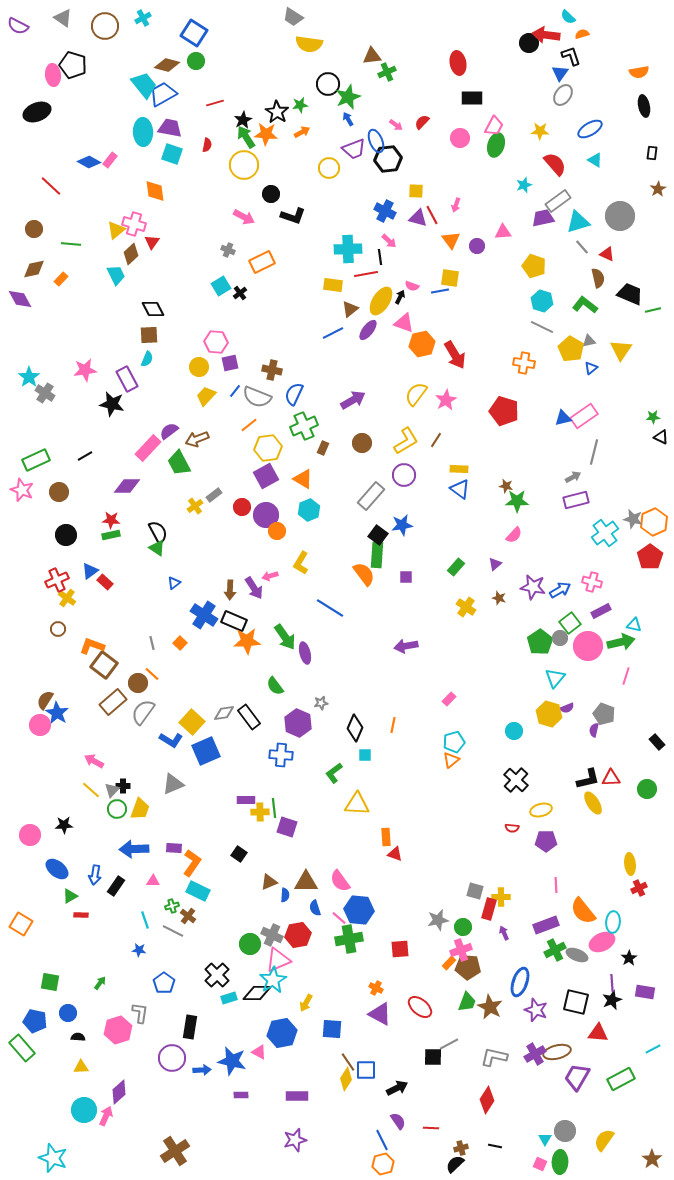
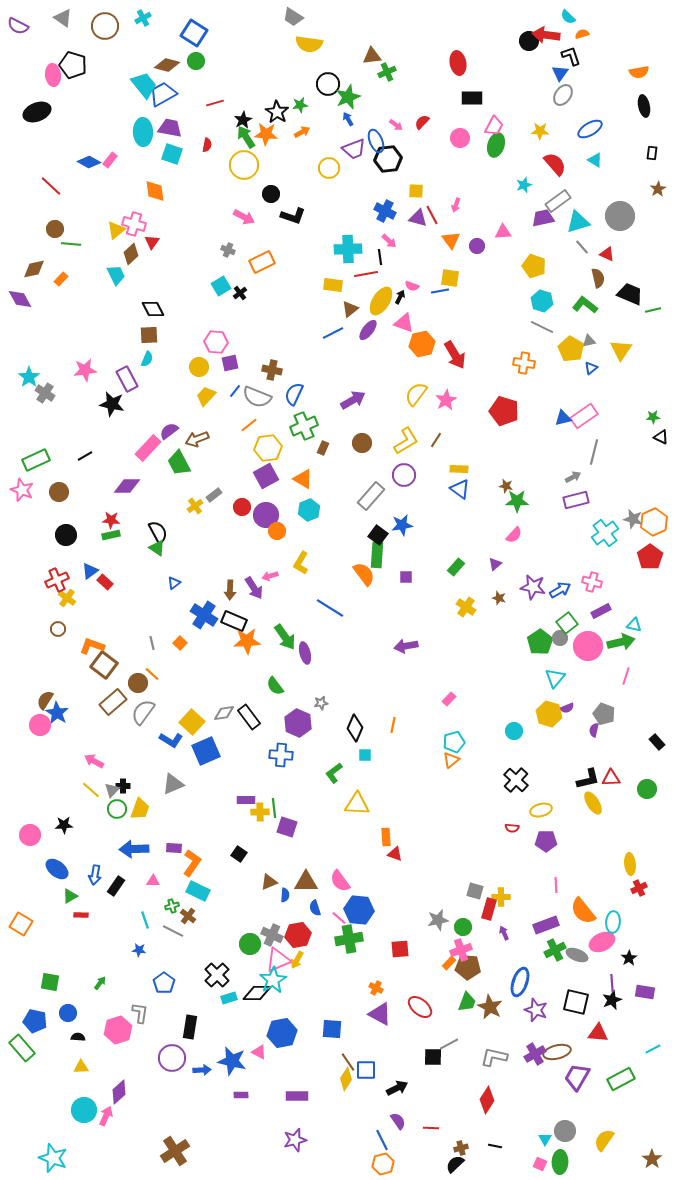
black circle at (529, 43): moved 2 px up
brown circle at (34, 229): moved 21 px right
green square at (570, 623): moved 3 px left
yellow arrow at (306, 1003): moved 9 px left, 43 px up
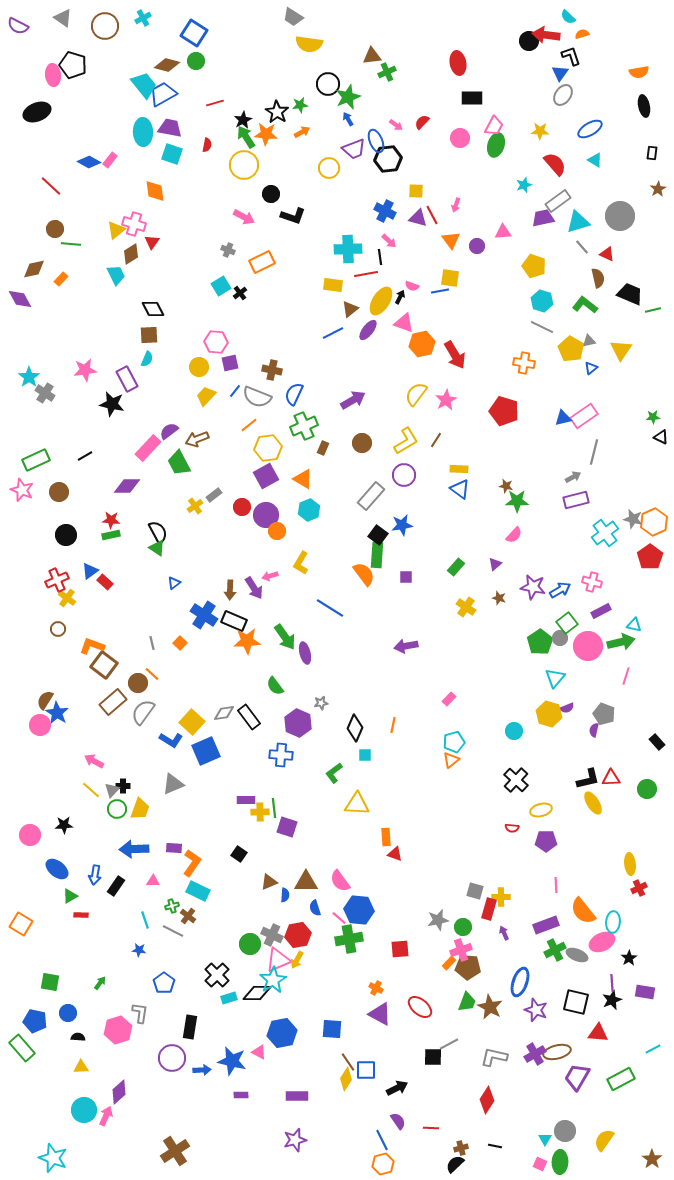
brown diamond at (131, 254): rotated 10 degrees clockwise
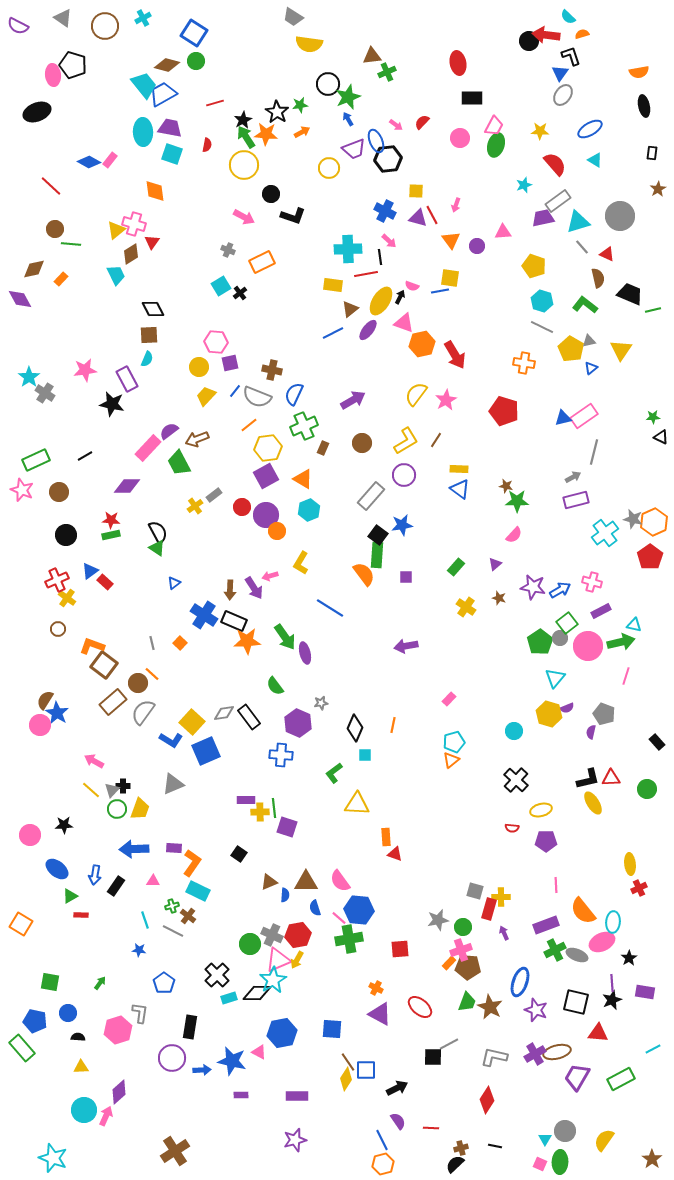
purple semicircle at (594, 730): moved 3 px left, 2 px down
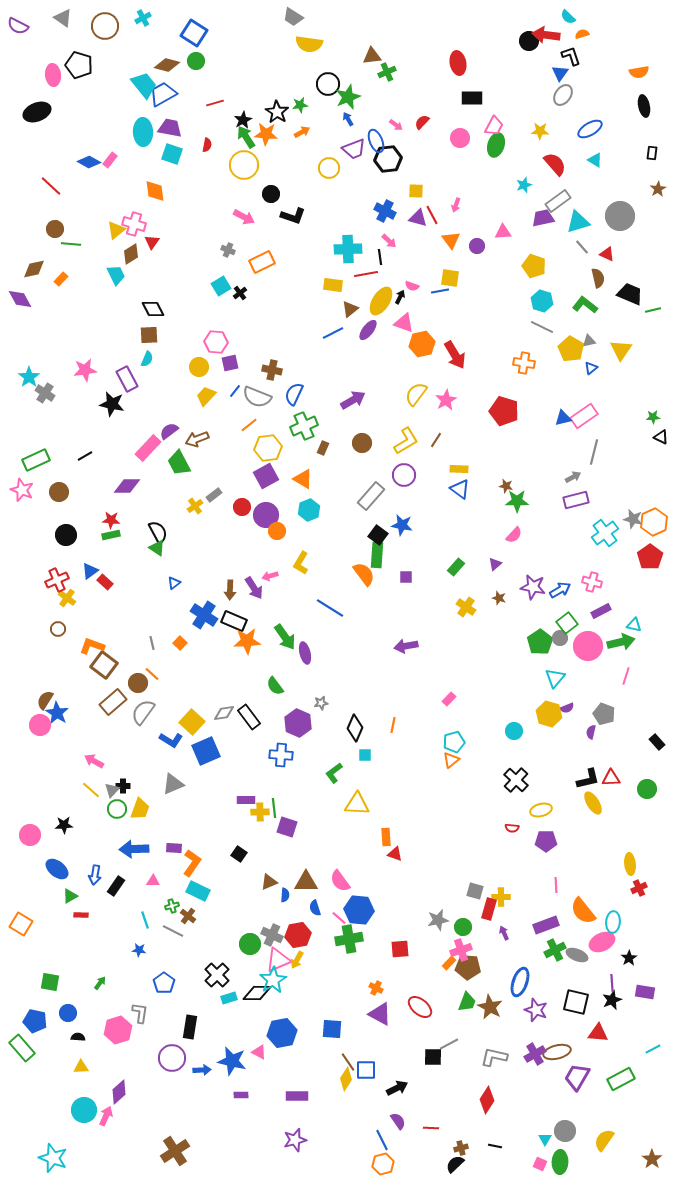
black pentagon at (73, 65): moved 6 px right
blue star at (402, 525): rotated 20 degrees clockwise
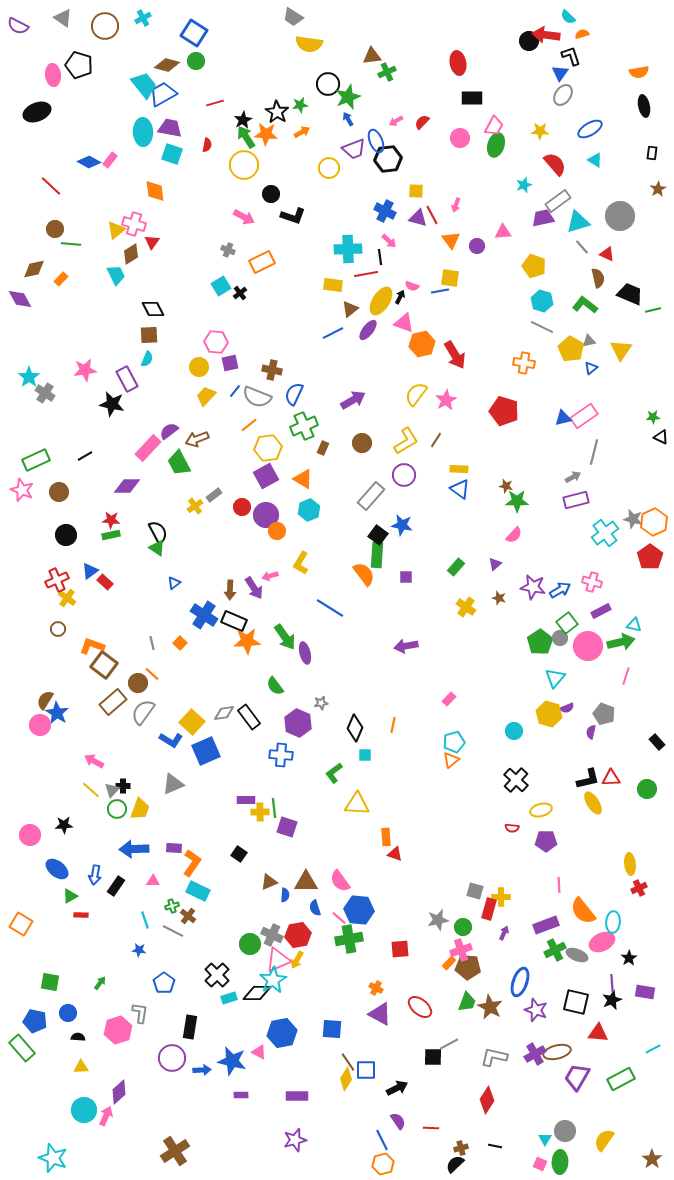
pink arrow at (396, 125): moved 4 px up; rotated 112 degrees clockwise
pink line at (556, 885): moved 3 px right
purple arrow at (504, 933): rotated 48 degrees clockwise
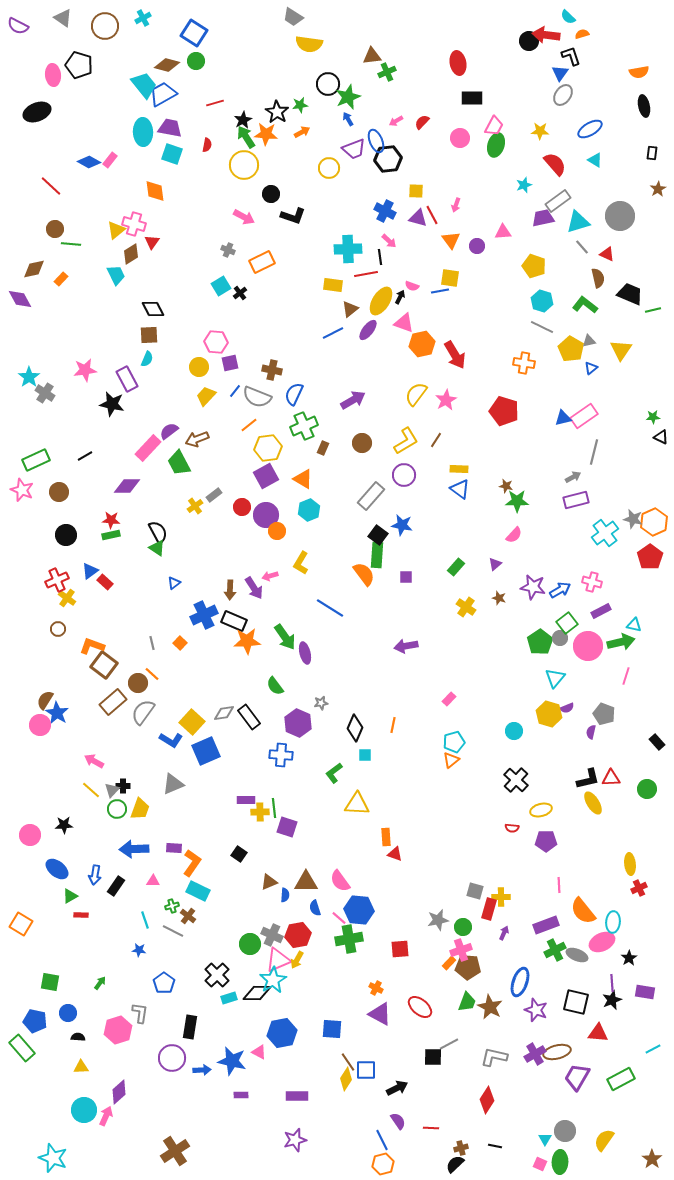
blue cross at (204, 615): rotated 32 degrees clockwise
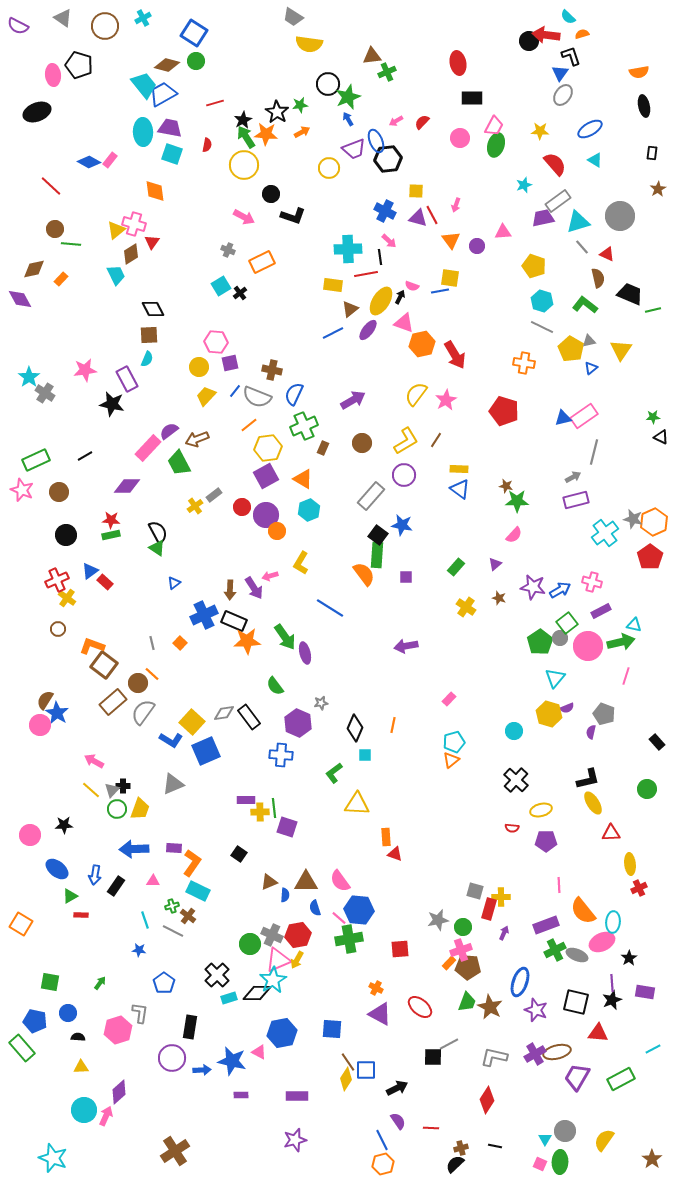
red triangle at (611, 778): moved 55 px down
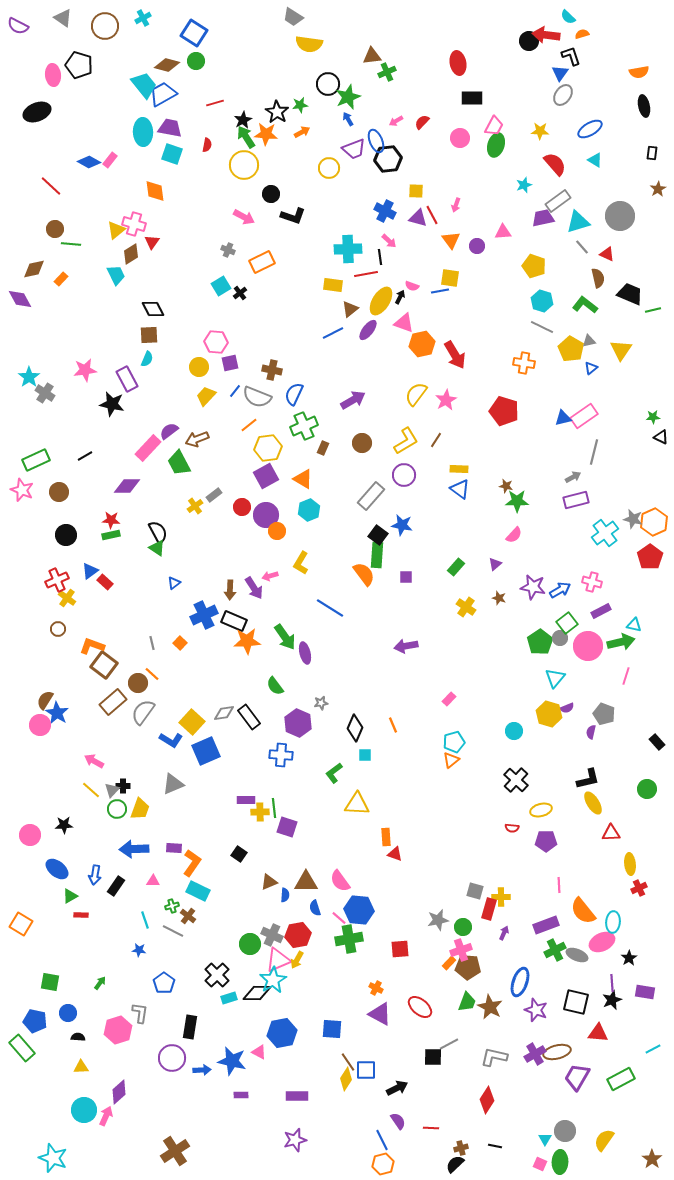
orange line at (393, 725): rotated 35 degrees counterclockwise
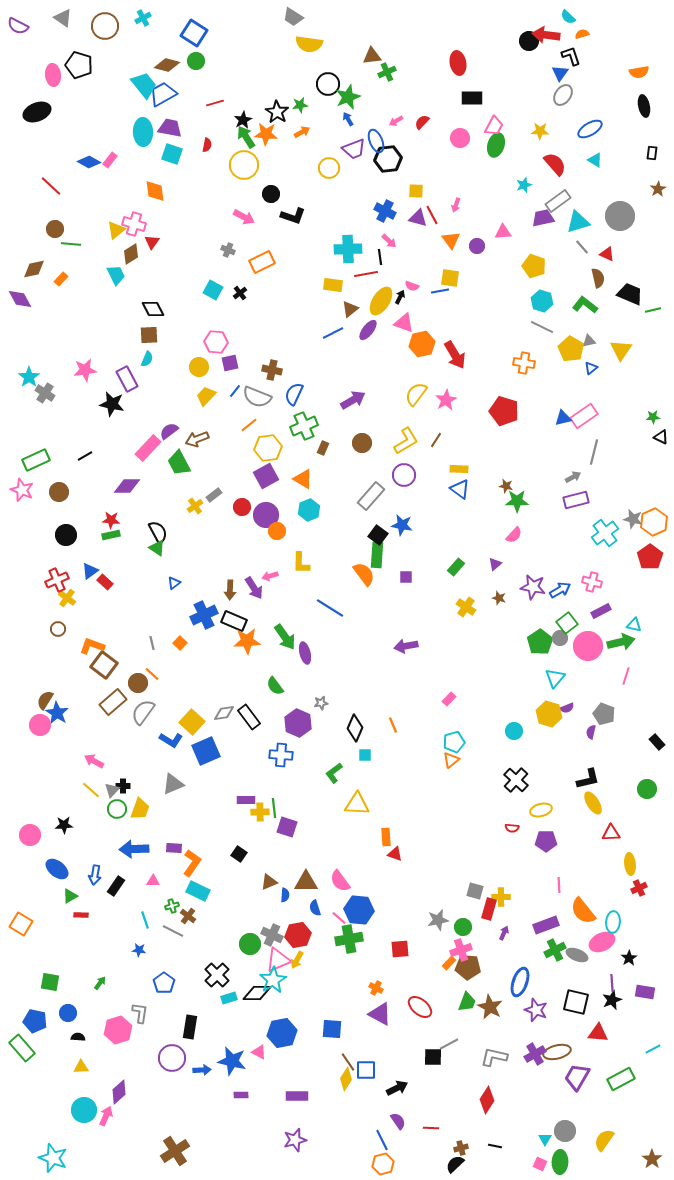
cyan square at (221, 286): moved 8 px left, 4 px down; rotated 30 degrees counterclockwise
yellow L-shape at (301, 563): rotated 30 degrees counterclockwise
